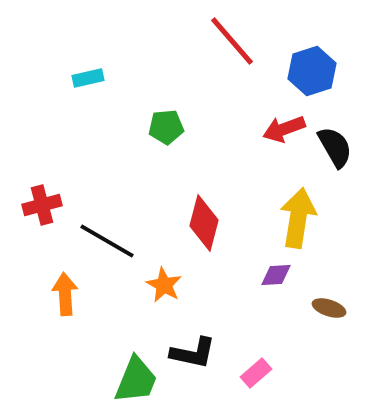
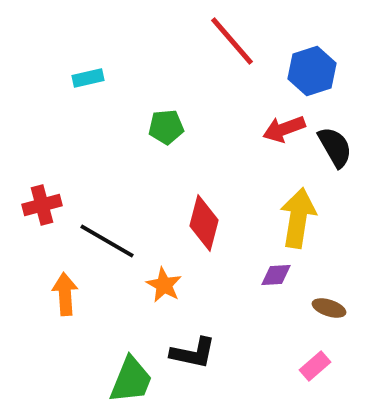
pink rectangle: moved 59 px right, 7 px up
green trapezoid: moved 5 px left
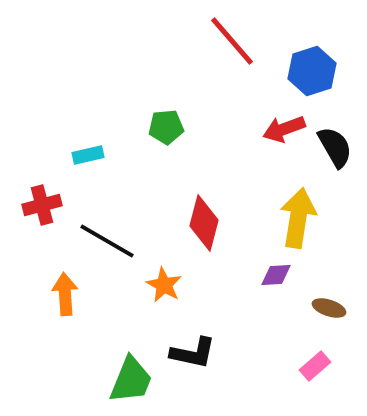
cyan rectangle: moved 77 px down
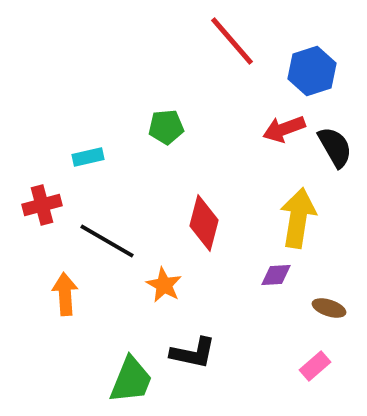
cyan rectangle: moved 2 px down
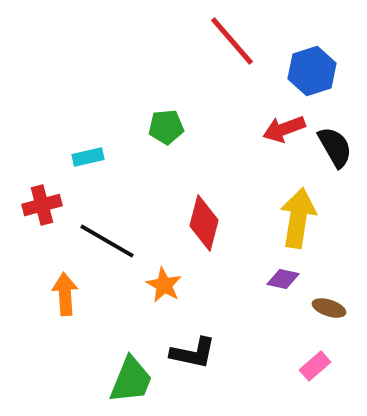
purple diamond: moved 7 px right, 4 px down; rotated 16 degrees clockwise
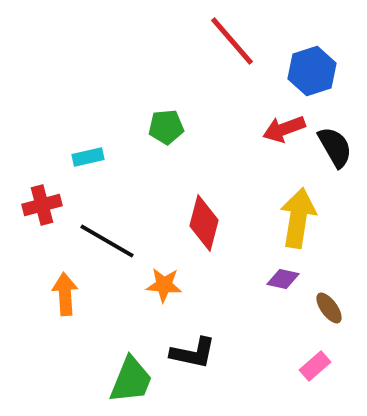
orange star: rotated 24 degrees counterclockwise
brown ellipse: rotated 36 degrees clockwise
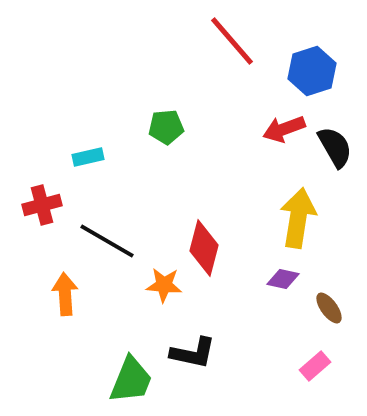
red diamond: moved 25 px down
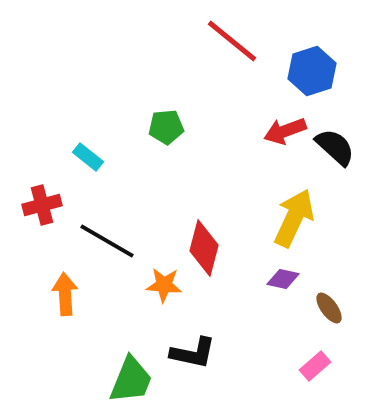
red line: rotated 10 degrees counterclockwise
red arrow: moved 1 px right, 2 px down
black semicircle: rotated 18 degrees counterclockwise
cyan rectangle: rotated 52 degrees clockwise
yellow arrow: moved 4 px left; rotated 16 degrees clockwise
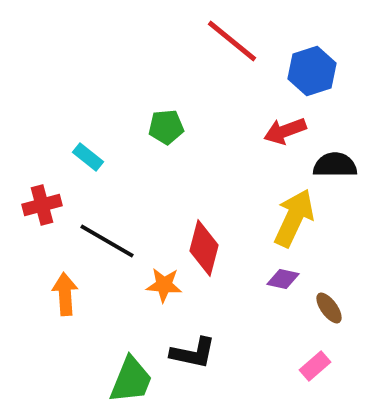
black semicircle: moved 18 px down; rotated 42 degrees counterclockwise
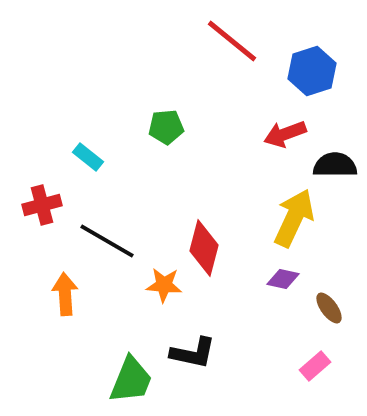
red arrow: moved 3 px down
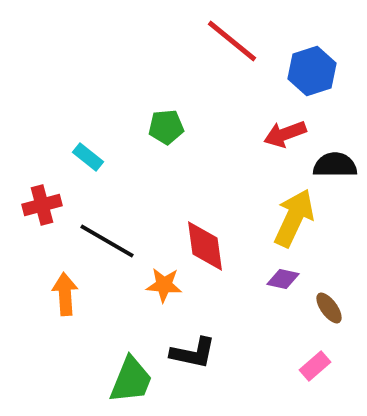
red diamond: moved 1 px right, 2 px up; rotated 22 degrees counterclockwise
